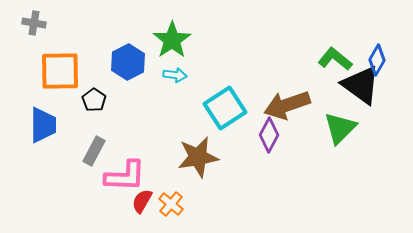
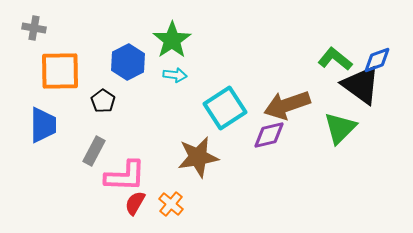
gray cross: moved 5 px down
blue diamond: rotated 40 degrees clockwise
black pentagon: moved 9 px right, 1 px down
purple diamond: rotated 48 degrees clockwise
red semicircle: moved 7 px left, 2 px down
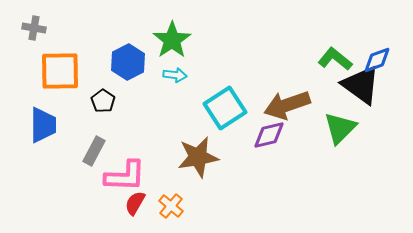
orange cross: moved 2 px down
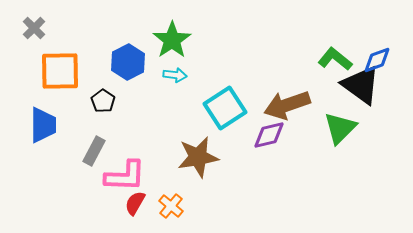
gray cross: rotated 35 degrees clockwise
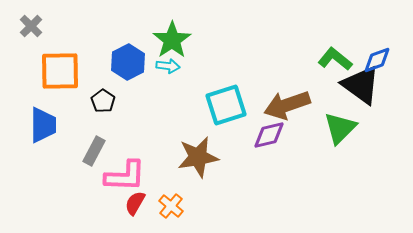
gray cross: moved 3 px left, 2 px up
cyan arrow: moved 7 px left, 9 px up
cyan square: moved 1 px right, 3 px up; rotated 15 degrees clockwise
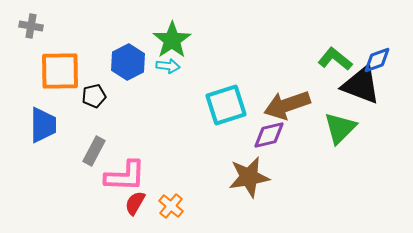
gray cross: rotated 35 degrees counterclockwise
black triangle: rotated 15 degrees counterclockwise
black pentagon: moved 9 px left, 5 px up; rotated 25 degrees clockwise
brown star: moved 51 px right, 20 px down
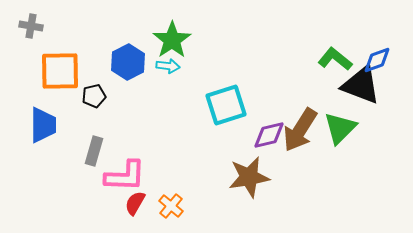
brown arrow: moved 13 px right, 25 px down; rotated 39 degrees counterclockwise
gray rectangle: rotated 12 degrees counterclockwise
